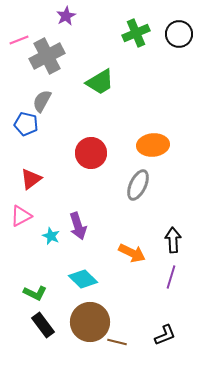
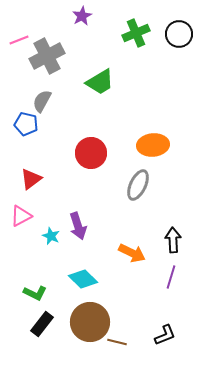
purple star: moved 16 px right
black rectangle: moved 1 px left, 1 px up; rotated 75 degrees clockwise
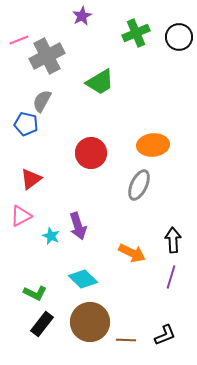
black circle: moved 3 px down
gray ellipse: moved 1 px right
brown line: moved 9 px right, 2 px up; rotated 12 degrees counterclockwise
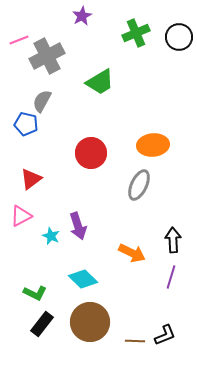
brown line: moved 9 px right, 1 px down
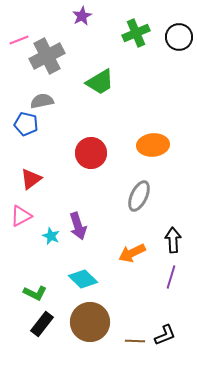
gray semicircle: rotated 50 degrees clockwise
gray ellipse: moved 11 px down
orange arrow: rotated 128 degrees clockwise
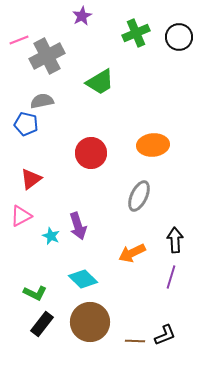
black arrow: moved 2 px right
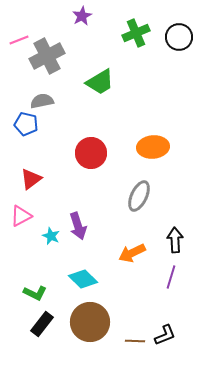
orange ellipse: moved 2 px down
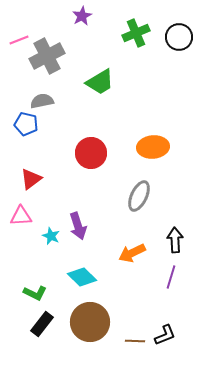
pink triangle: rotated 25 degrees clockwise
cyan diamond: moved 1 px left, 2 px up
